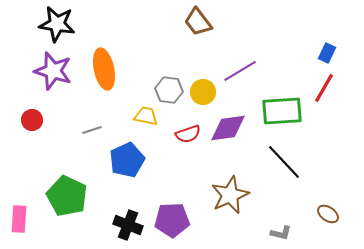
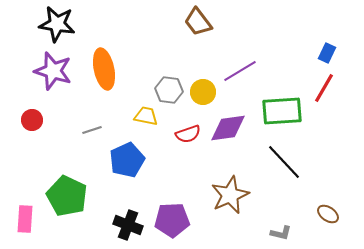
pink rectangle: moved 6 px right
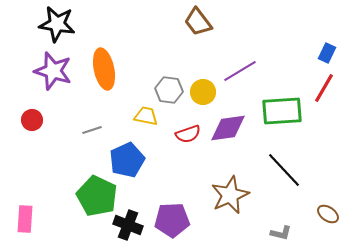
black line: moved 8 px down
green pentagon: moved 30 px right
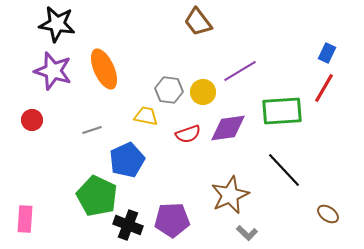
orange ellipse: rotated 12 degrees counterclockwise
gray L-shape: moved 34 px left; rotated 30 degrees clockwise
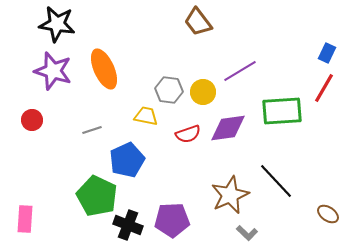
black line: moved 8 px left, 11 px down
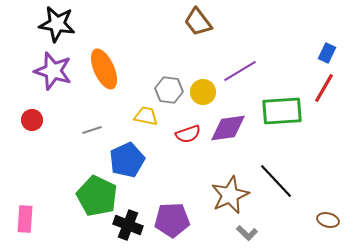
brown ellipse: moved 6 px down; rotated 20 degrees counterclockwise
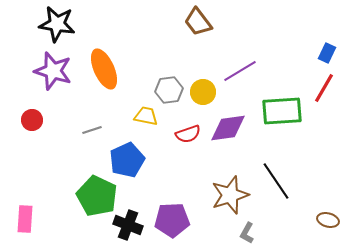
gray hexagon: rotated 16 degrees counterclockwise
black line: rotated 9 degrees clockwise
brown star: rotated 6 degrees clockwise
gray L-shape: rotated 75 degrees clockwise
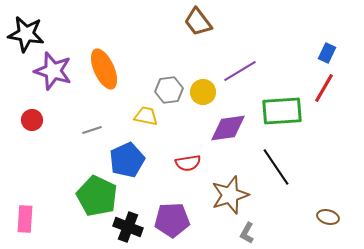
black star: moved 31 px left, 10 px down
red semicircle: moved 29 px down; rotated 10 degrees clockwise
black line: moved 14 px up
brown ellipse: moved 3 px up
black cross: moved 2 px down
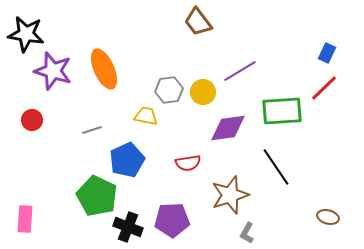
red line: rotated 16 degrees clockwise
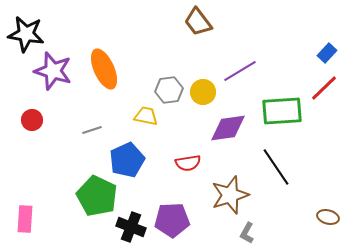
blue rectangle: rotated 18 degrees clockwise
black cross: moved 3 px right
